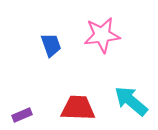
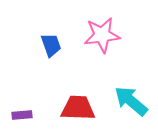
purple rectangle: rotated 18 degrees clockwise
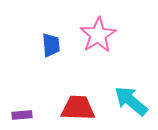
pink star: moved 4 px left; rotated 24 degrees counterclockwise
blue trapezoid: rotated 15 degrees clockwise
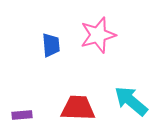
pink star: rotated 15 degrees clockwise
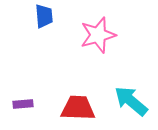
blue trapezoid: moved 7 px left, 29 px up
purple rectangle: moved 1 px right, 11 px up
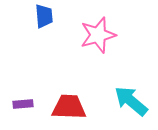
red trapezoid: moved 9 px left, 1 px up
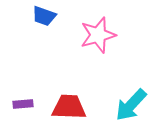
blue trapezoid: rotated 115 degrees clockwise
cyan arrow: moved 4 px down; rotated 87 degrees counterclockwise
